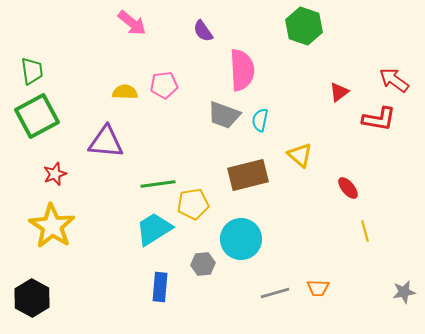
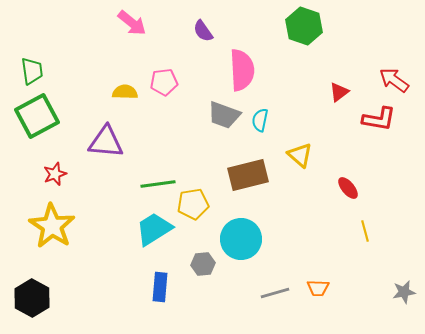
pink pentagon: moved 3 px up
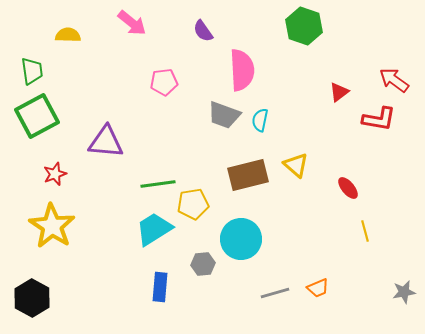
yellow semicircle: moved 57 px left, 57 px up
yellow triangle: moved 4 px left, 10 px down
orange trapezoid: rotated 25 degrees counterclockwise
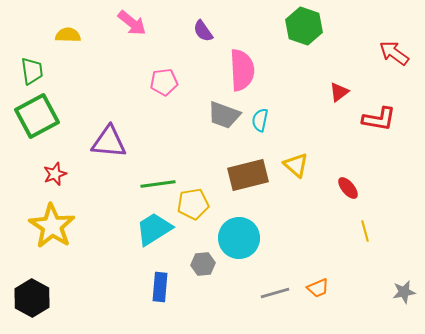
red arrow: moved 27 px up
purple triangle: moved 3 px right
cyan circle: moved 2 px left, 1 px up
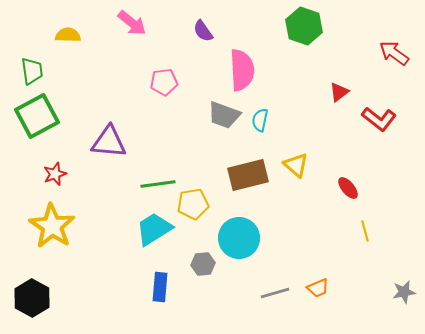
red L-shape: rotated 28 degrees clockwise
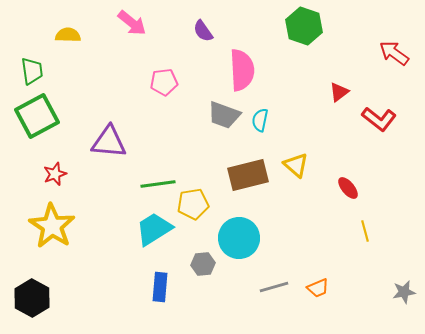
gray line: moved 1 px left, 6 px up
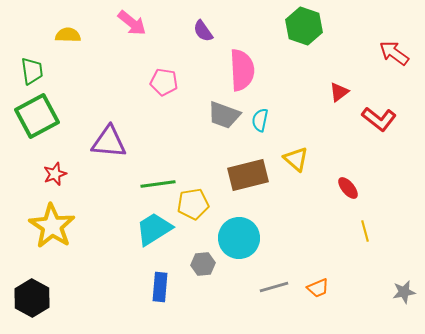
pink pentagon: rotated 16 degrees clockwise
yellow triangle: moved 6 px up
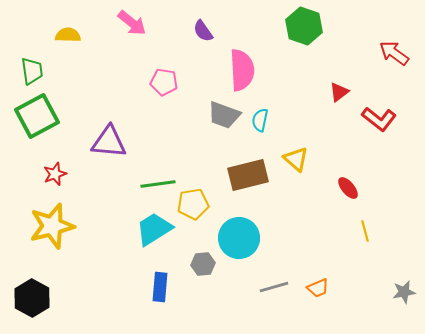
yellow star: rotated 24 degrees clockwise
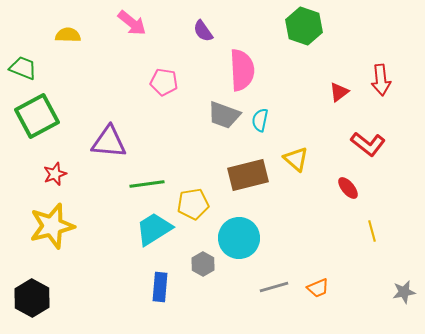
red arrow: moved 13 px left, 27 px down; rotated 132 degrees counterclockwise
green trapezoid: moved 9 px left, 3 px up; rotated 60 degrees counterclockwise
red L-shape: moved 11 px left, 25 px down
green line: moved 11 px left
yellow line: moved 7 px right
gray hexagon: rotated 25 degrees counterclockwise
